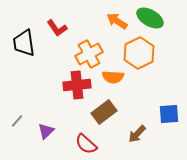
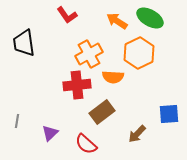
red L-shape: moved 10 px right, 13 px up
brown rectangle: moved 2 px left
gray line: rotated 32 degrees counterclockwise
purple triangle: moved 4 px right, 2 px down
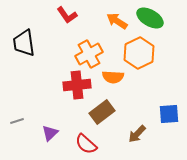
gray line: rotated 64 degrees clockwise
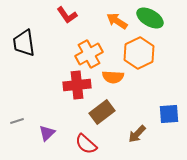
purple triangle: moved 3 px left
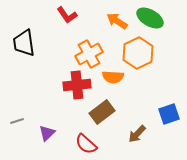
orange hexagon: moved 1 px left
blue square: rotated 15 degrees counterclockwise
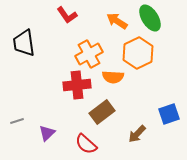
green ellipse: rotated 28 degrees clockwise
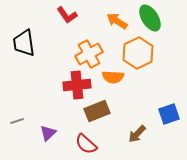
brown rectangle: moved 5 px left, 1 px up; rotated 15 degrees clockwise
purple triangle: moved 1 px right
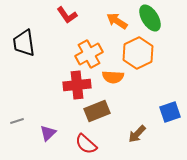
blue square: moved 1 px right, 2 px up
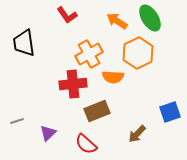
red cross: moved 4 px left, 1 px up
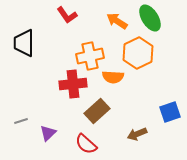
black trapezoid: rotated 8 degrees clockwise
orange cross: moved 1 px right, 2 px down; rotated 16 degrees clockwise
brown rectangle: rotated 20 degrees counterclockwise
gray line: moved 4 px right
brown arrow: rotated 24 degrees clockwise
